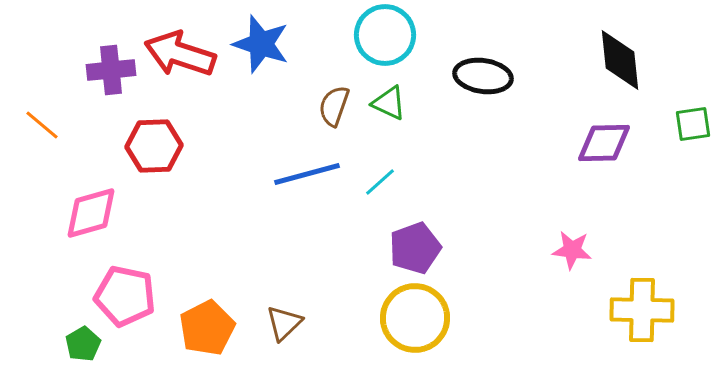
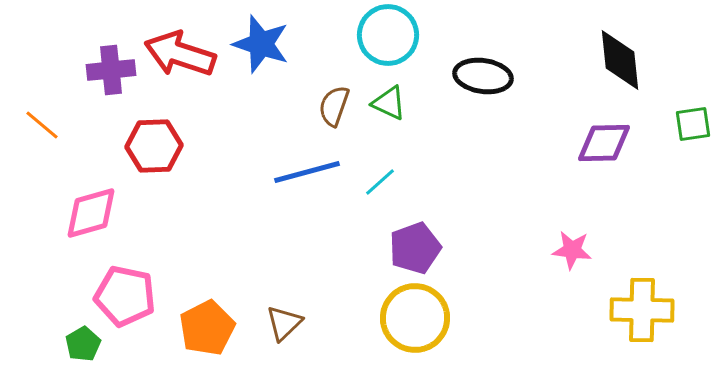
cyan circle: moved 3 px right
blue line: moved 2 px up
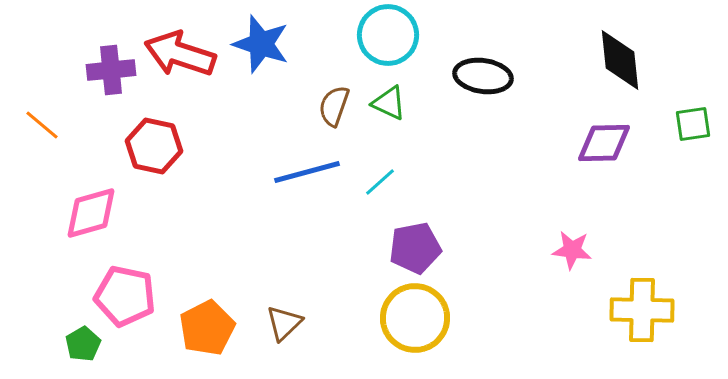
red hexagon: rotated 14 degrees clockwise
purple pentagon: rotated 9 degrees clockwise
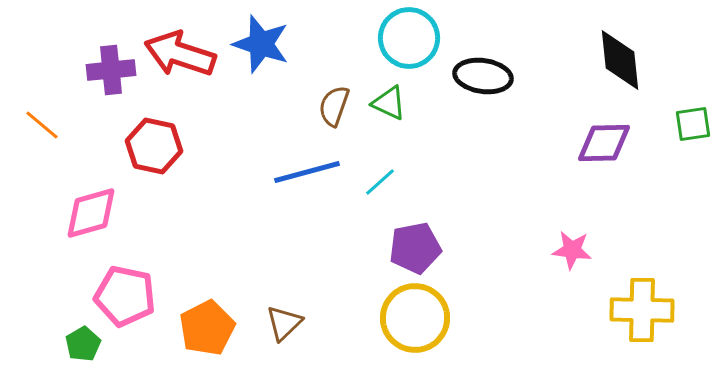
cyan circle: moved 21 px right, 3 px down
